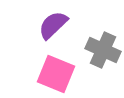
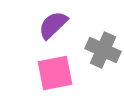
pink square: moved 1 px left, 1 px up; rotated 33 degrees counterclockwise
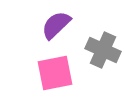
purple semicircle: moved 3 px right
